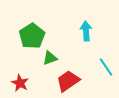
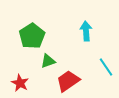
green triangle: moved 2 px left, 3 px down
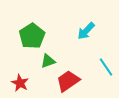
cyan arrow: rotated 132 degrees counterclockwise
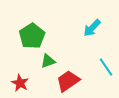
cyan arrow: moved 6 px right, 3 px up
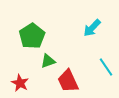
red trapezoid: rotated 80 degrees counterclockwise
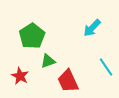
red star: moved 7 px up
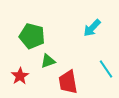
green pentagon: rotated 25 degrees counterclockwise
cyan line: moved 2 px down
red star: rotated 12 degrees clockwise
red trapezoid: moved 1 px down; rotated 15 degrees clockwise
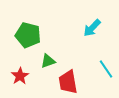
green pentagon: moved 4 px left, 1 px up
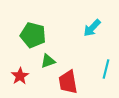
green pentagon: moved 5 px right
cyan line: rotated 48 degrees clockwise
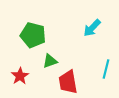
green triangle: moved 2 px right
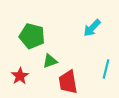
green pentagon: moved 1 px left, 1 px down
